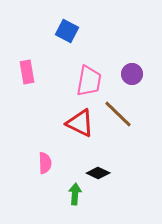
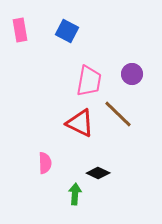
pink rectangle: moved 7 px left, 42 px up
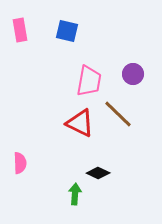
blue square: rotated 15 degrees counterclockwise
purple circle: moved 1 px right
pink semicircle: moved 25 px left
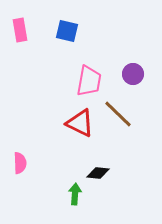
black diamond: rotated 20 degrees counterclockwise
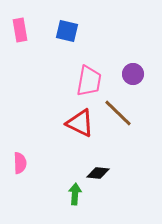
brown line: moved 1 px up
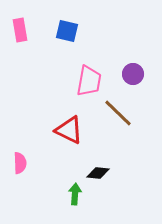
red triangle: moved 11 px left, 7 px down
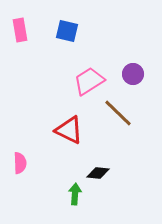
pink trapezoid: rotated 132 degrees counterclockwise
